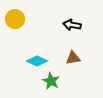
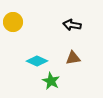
yellow circle: moved 2 px left, 3 px down
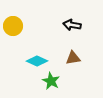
yellow circle: moved 4 px down
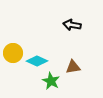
yellow circle: moved 27 px down
brown triangle: moved 9 px down
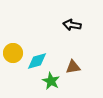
cyan diamond: rotated 40 degrees counterclockwise
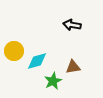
yellow circle: moved 1 px right, 2 px up
green star: moved 2 px right; rotated 18 degrees clockwise
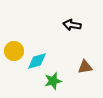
brown triangle: moved 12 px right
green star: rotated 12 degrees clockwise
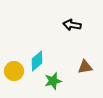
yellow circle: moved 20 px down
cyan diamond: rotated 25 degrees counterclockwise
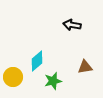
yellow circle: moved 1 px left, 6 px down
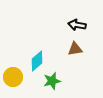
black arrow: moved 5 px right
brown triangle: moved 10 px left, 18 px up
green star: moved 1 px left
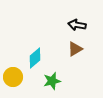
brown triangle: rotated 21 degrees counterclockwise
cyan diamond: moved 2 px left, 3 px up
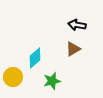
brown triangle: moved 2 px left
